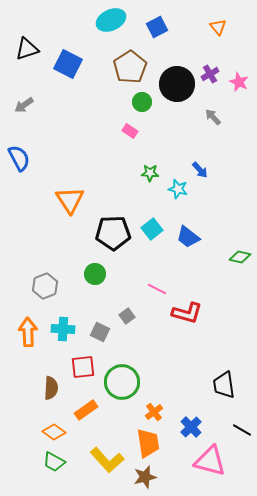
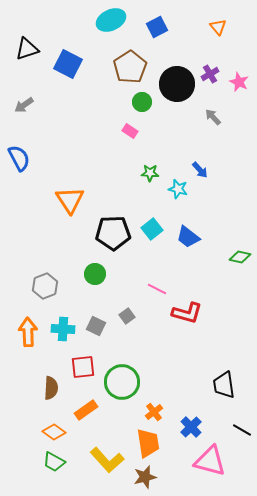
gray square at (100, 332): moved 4 px left, 6 px up
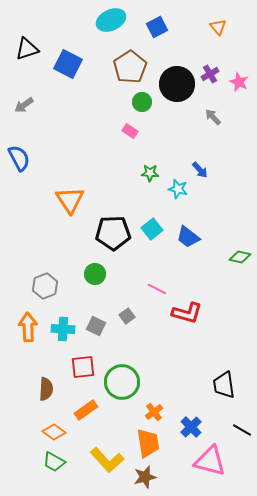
orange arrow at (28, 332): moved 5 px up
brown semicircle at (51, 388): moved 5 px left, 1 px down
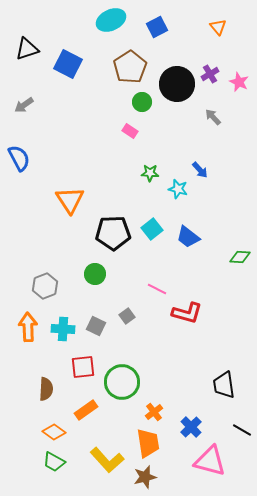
green diamond at (240, 257): rotated 10 degrees counterclockwise
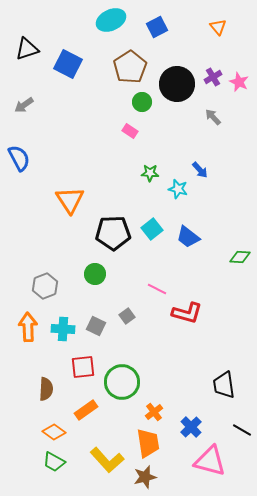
purple cross at (210, 74): moved 3 px right, 3 px down
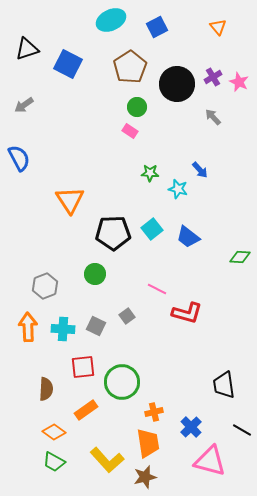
green circle at (142, 102): moved 5 px left, 5 px down
orange cross at (154, 412): rotated 24 degrees clockwise
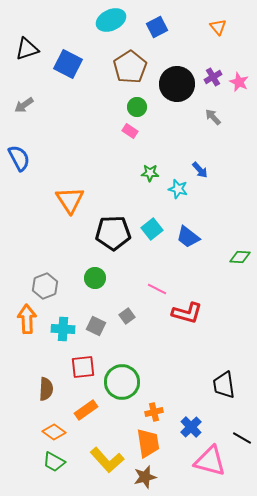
green circle at (95, 274): moved 4 px down
orange arrow at (28, 327): moved 1 px left, 8 px up
black line at (242, 430): moved 8 px down
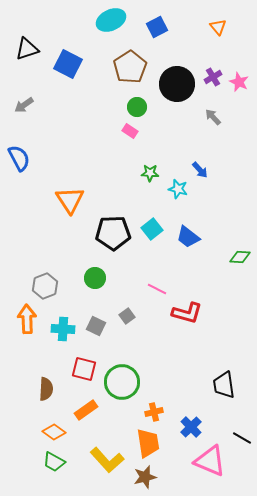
red square at (83, 367): moved 1 px right, 2 px down; rotated 20 degrees clockwise
pink triangle at (210, 461): rotated 8 degrees clockwise
